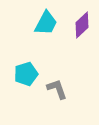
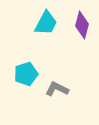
purple diamond: rotated 32 degrees counterclockwise
gray L-shape: rotated 45 degrees counterclockwise
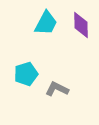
purple diamond: moved 1 px left; rotated 16 degrees counterclockwise
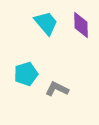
cyan trapezoid: rotated 68 degrees counterclockwise
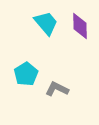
purple diamond: moved 1 px left, 1 px down
cyan pentagon: rotated 15 degrees counterclockwise
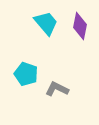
purple diamond: rotated 12 degrees clockwise
cyan pentagon: rotated 20 degrees counterclockwise
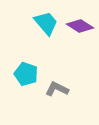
purple diamond: rotated 68 degrees counterclockwise
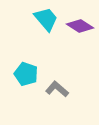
cyan trapezoid: moved 4 px up
gray L-shape: rotated 15 degrees clockwise
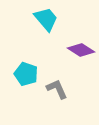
purple diamond: moved 1 px right, 24 px down
gray L-shape: rotated 25 degrees clockwise
